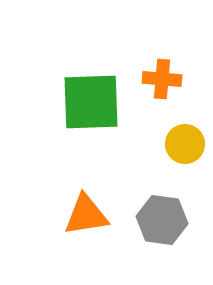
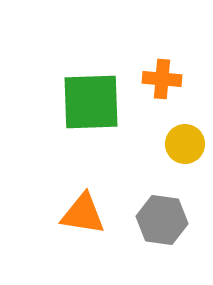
orange triangle: moved 3 px left, 1 px up; rotated 18 degrees clockwise
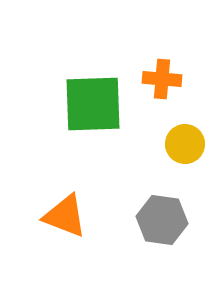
green square: moved 2 px right, 2 px down
orange triangle: moved 18 px left, 2 px down; rotated 12 degrees clockwise
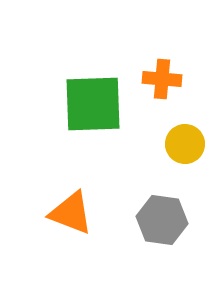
orange triangle: moved 6 px right, 3 px up
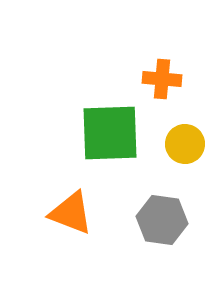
green square: moved 17 px right, 29 px down
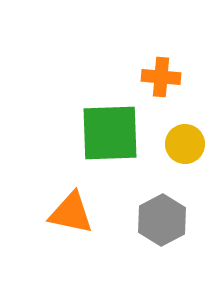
orange cross: moved 1 px left, 2 px up
orange triangle: rotated 9 degrees counterclockwise
gray hexagon: rotated 24 degrees clockwise
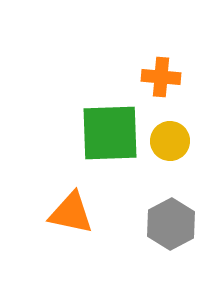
yellow circle: moved 15 px left, 3 px up
gray hexagon: moved 9 px right, 4 px down
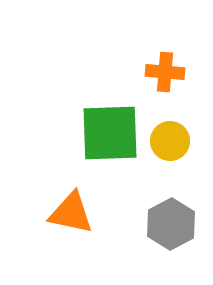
orange cross: moved 4 px right, 5 px up
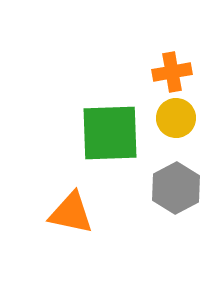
orange cross: moved 7 px right; rotated 15 degrees counterclockwise
yellow circle: moved 6 px right, 23 px up
gray hexagon: moved 5 px right, 36 px up
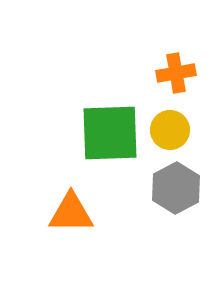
orange cross: moved 4 px right, 1 px down
yellow circle: moved 6 px left, 12 px down
orange triangle: rotated 12 degrees counterclockwise
